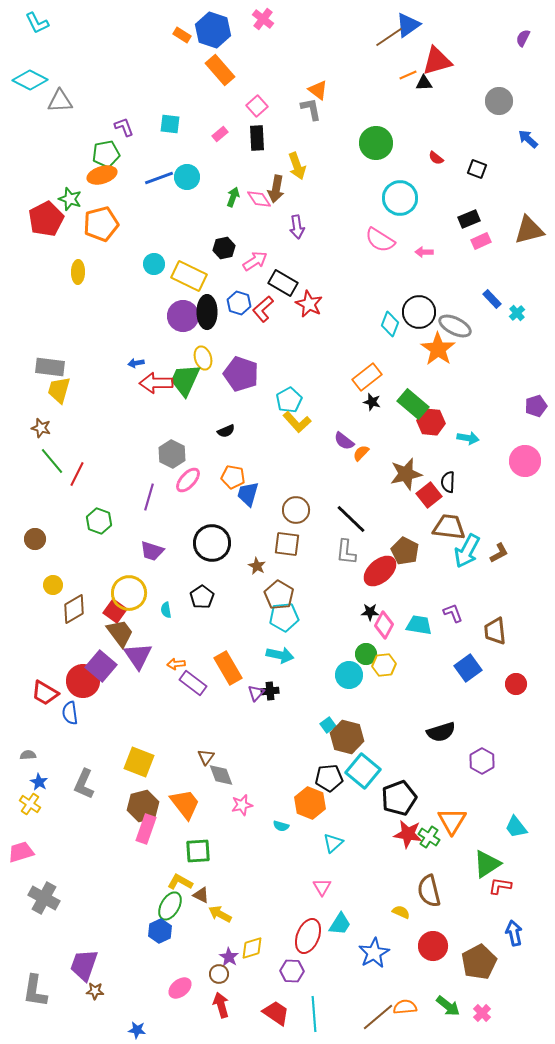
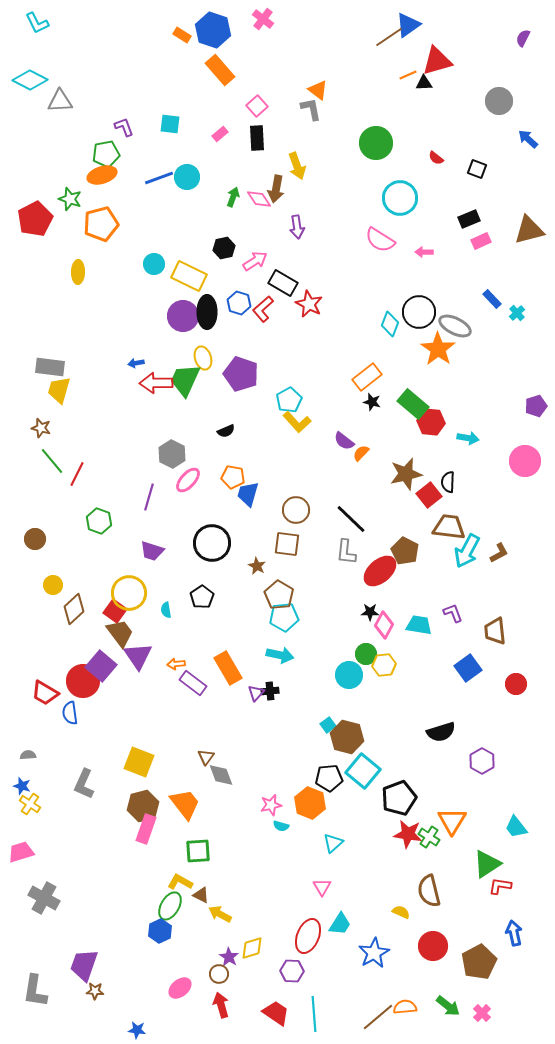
red pentagon at (46, 219): moved 11 px left
brown diamond at (74, 609): rotated 12 degrees counterclockwise
blue star at (39, 782): moved 17 px left, 4 px down; rotated 12 degrees counterclockwise
pink star at (242, 805): moved 29 px right
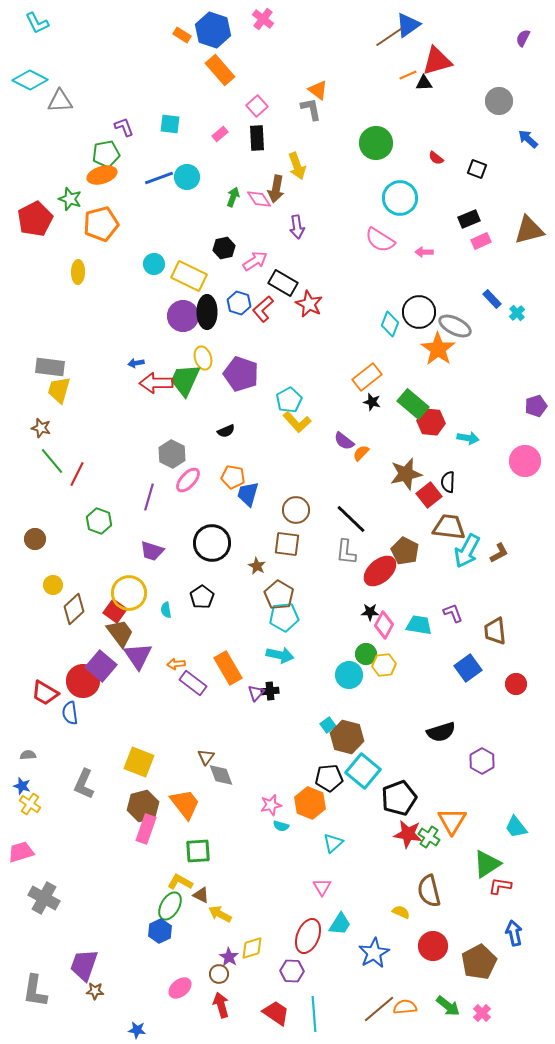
brown line at (378, 1017): moved 1 px right, 8 px up
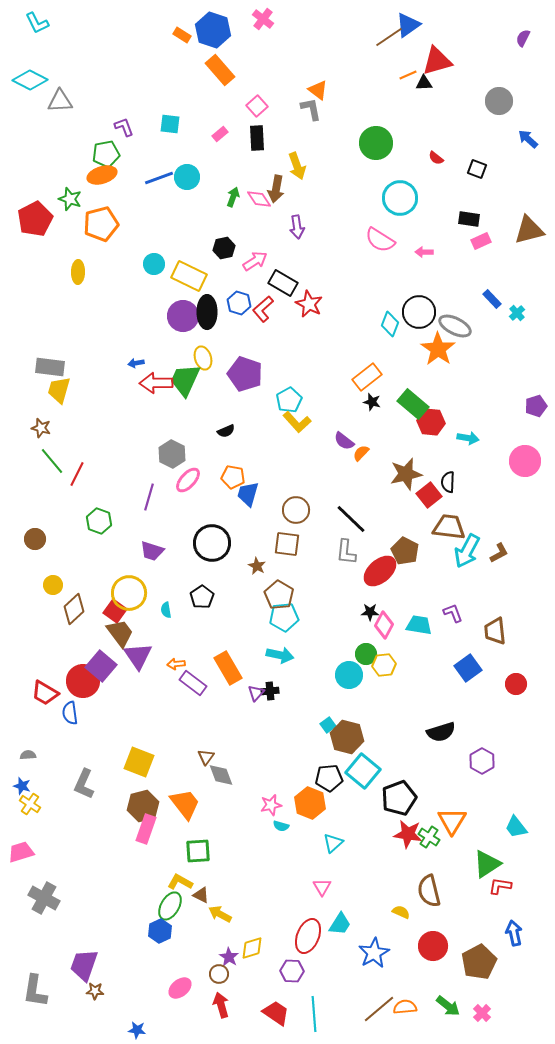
black rectangle at (469, 219): rotated 30 degrees clockwise
purple pentagon at (241, 374): moved 4 px right
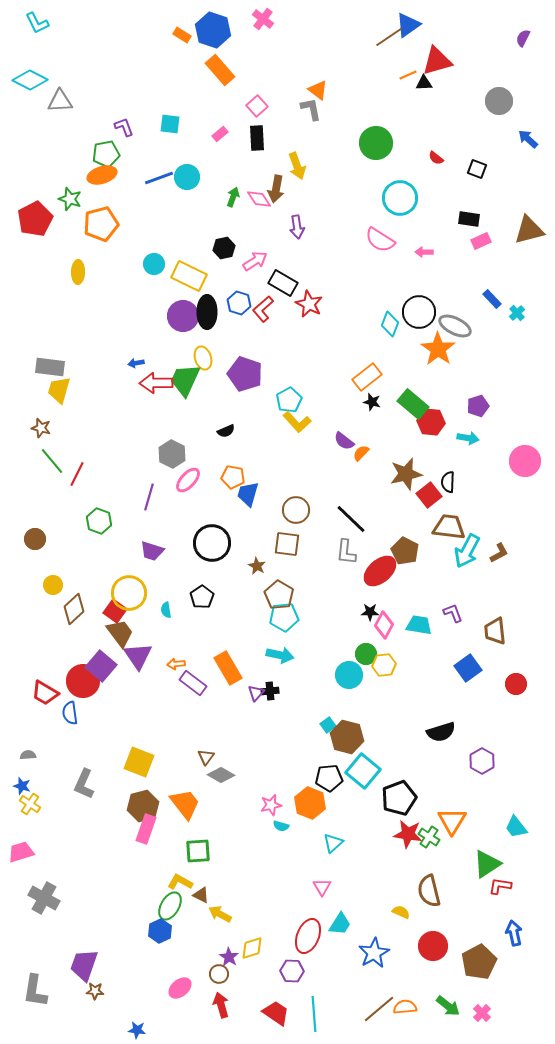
purple pentagon at (536, 406): moved 58 px left
gray diamond at (221, 775): rotated 40 degrees counterclockwise
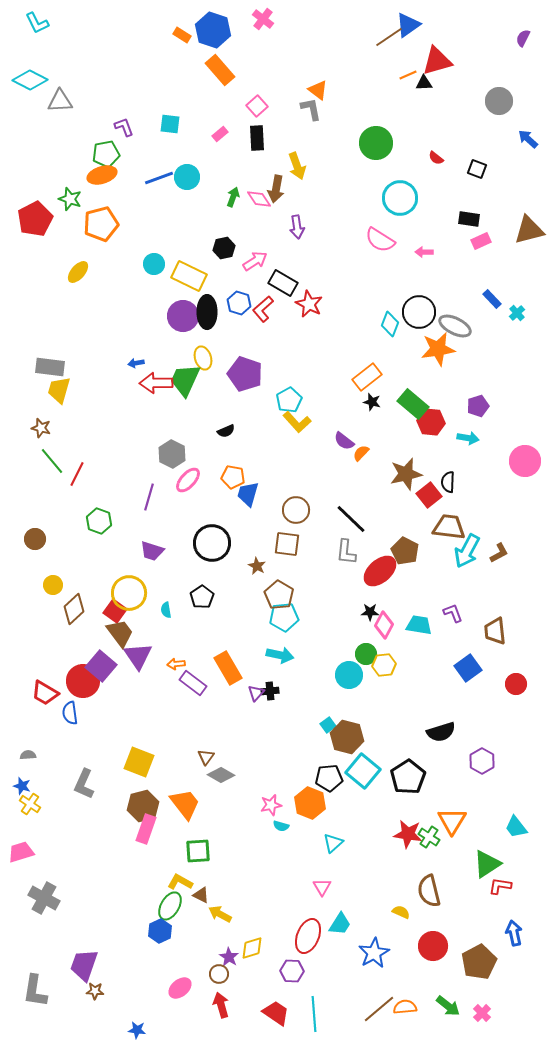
yellow ellipse at (78, 272): rotated 40 degrees clockwise
orange star at (438, 349): rotated 28 degrees clockwise
black pentagon at (399, 798): moved 9 px right, 21 px up; rotated 12 degrees counterclockwise
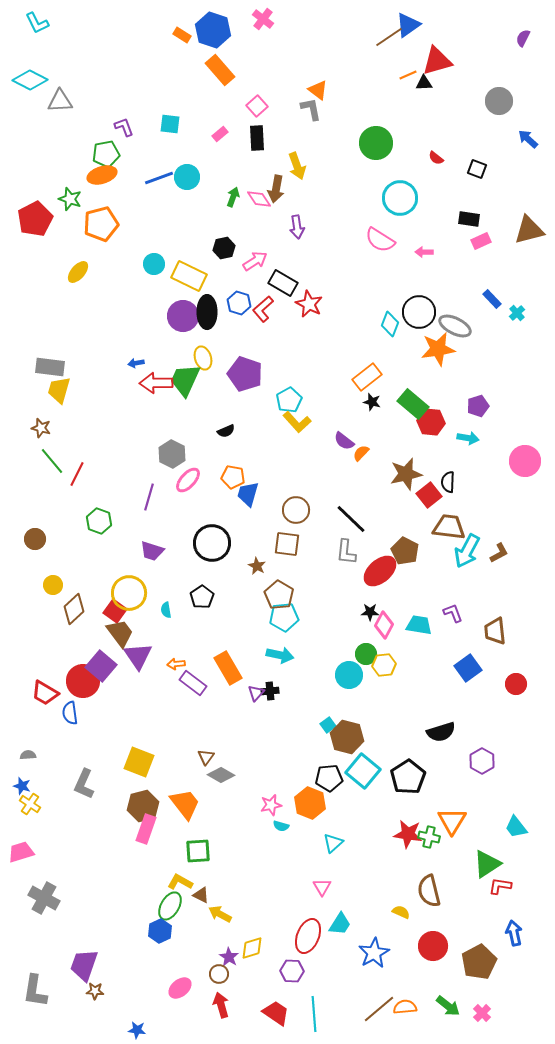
green cross at (429, 837): rotated 20 degrees counterclockwise
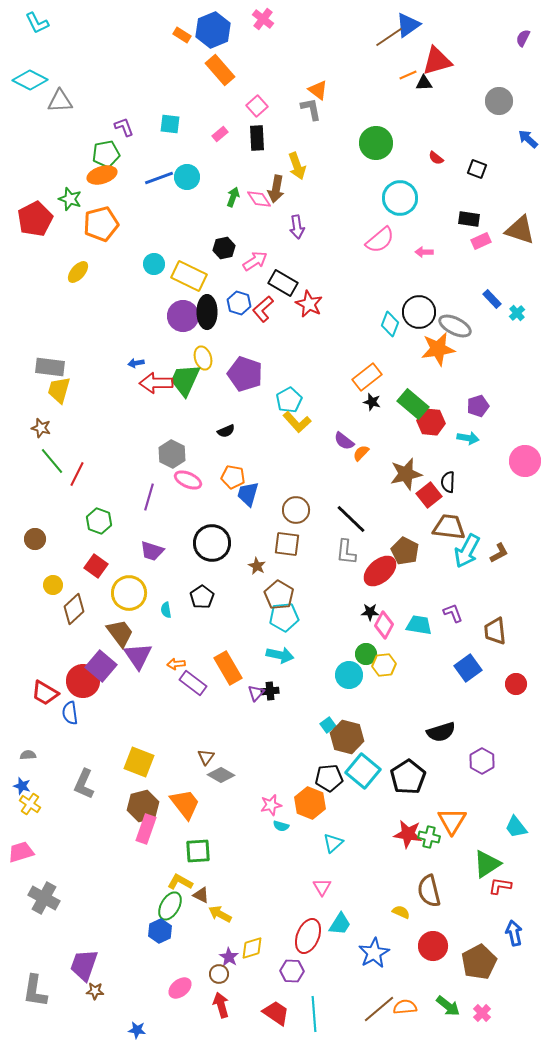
blue hexagon at (213, 30): rotated 20 degrees clockwise
brown triangle at (529, 230): moved 9 px left; rotated 32 degrees clockwise
pink semicircle at (380, 240): rotated 72 degrees counterclockwise
pink ellipse at (188, 480): rotated 72 degrees clockwise
red square at (115, 611): moved 19 px left, 45 px up
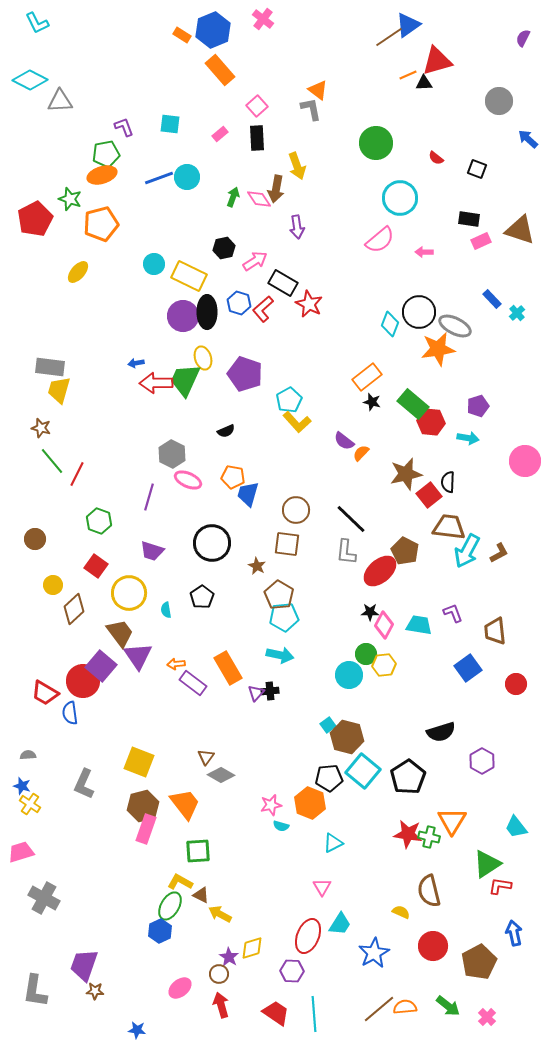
cyan triangle at (333, 843): rotated 15 degrees clockwise
pink cross at (482, 1013): moved 5 px right, 4 px down
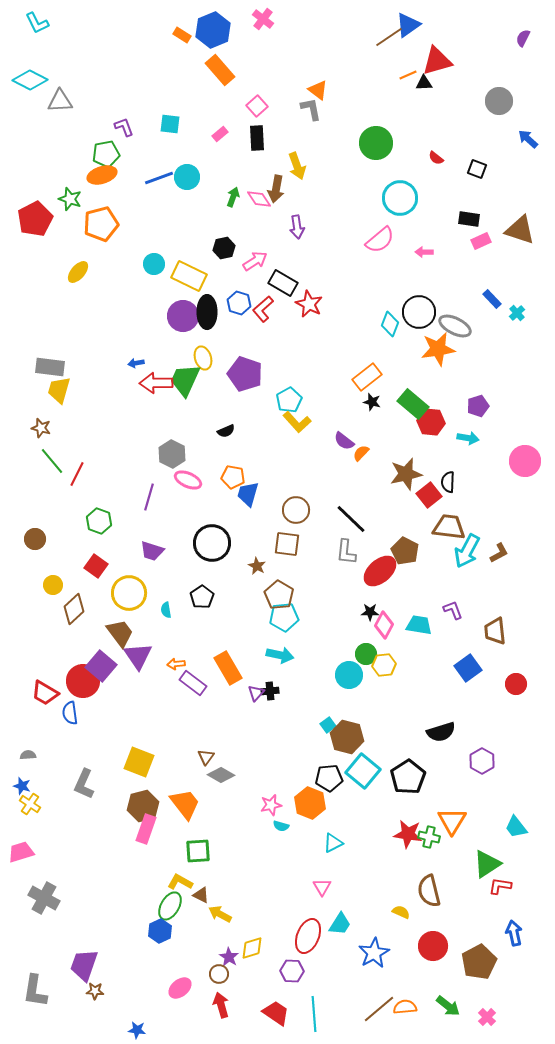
purple L-shape at (453, 613): moved 3 px up
